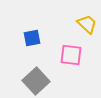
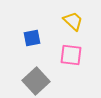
yellow trapezoid: moved 14 px left, 3 px up
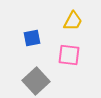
yellow trapezoid: rotated 75 degrees clockwise
pink square: moved 2 px left
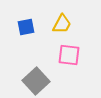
yellow trapezoid: moved 11 px left, 3 px down
blue square: moved 6 px left, 11 px up
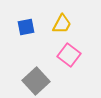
pink square: rotated 30 degrees clockwise
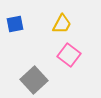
blue square: moved 11 px left, 3 px up
gray square: moved 2 px left, 1 px up
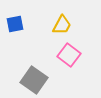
yellow trapezoid: moved 1 px down
gray square: rotated 12 degrees counterclockwise
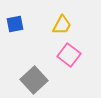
gray square: rotated 12 degrees clockwise
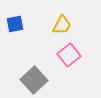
pink square: rotated 15 degrees clockwise
